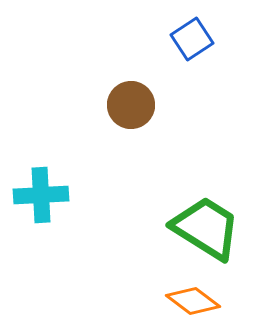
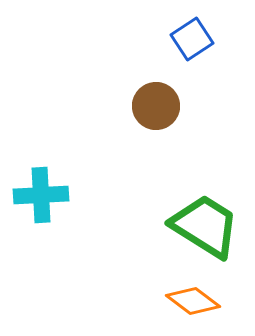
brown circle: moved 25 px right, 1 px down
green trapezoid: moved 1 px left, 2 px up
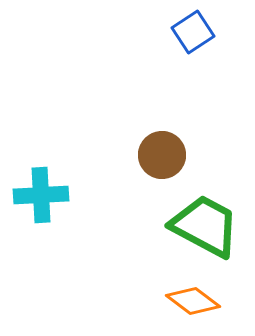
blue square: moved 1 px right, 7 px up
brown circle: moved 6 px right, 49 px down
green trapezoid: rotated 4 degrees counterclockwise
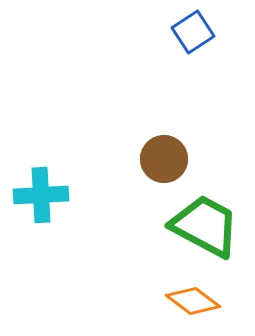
brown circle: moved 2 px right, 4 px down
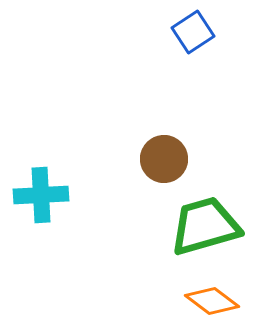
green trapezoid: rotated 44 degrees counterclockwise
orange diamond: moved 19 px right
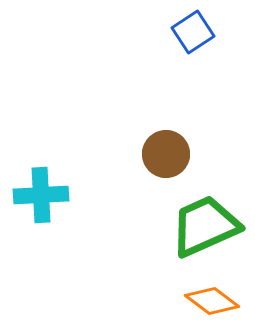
brown circle: moved 2 px right, 5 px up
green trapezoid: rotated 8 degrees counterclockwise
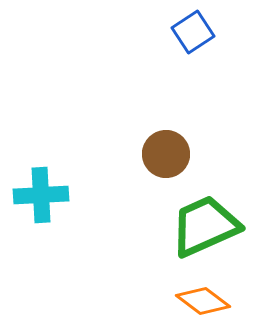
orange diamond: moved 9 px left
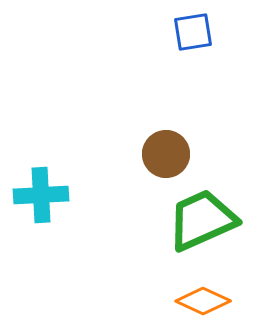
blue square: rotated 24 degrees clockwise
green trapezoid: moved 3 px left, 6 px up
orange diamond: rotated 12 degrees counterclockwise
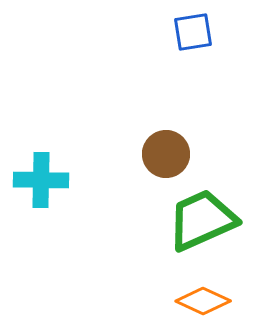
cyan cross: moved 15 px up; rotated 4 degrees clockwise
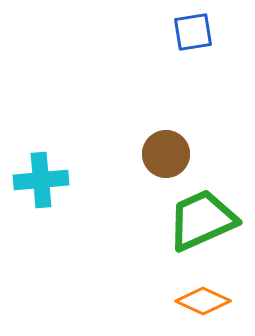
cyan cross: rotated 6 degrees counterclockwise
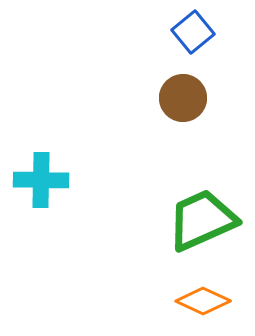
blue square: rotated 30 degrees counterclockwise
brown circle: moved 17 px right, 56 px up
cyan cross: rotated 6 degrees clockwise
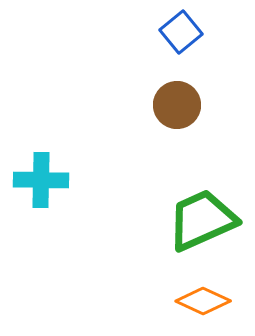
blue square: moved 12 px left
brown circle: moved 6 px left, 7 px down
